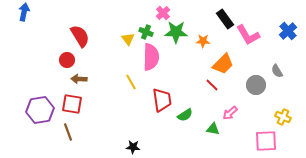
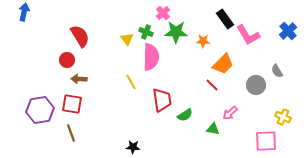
yellow triangle: moved 1 px left
brown line: moved 3 px right, 1 px down
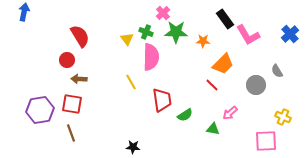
blue cross: moved 2 px right, 3 px down
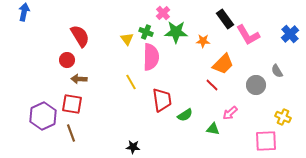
purple hexagon: moved 3 px right, 6 px down; rotated 16 degrees counterclockwise
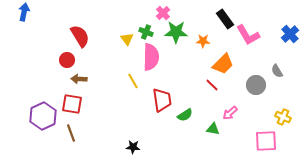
yellow line: moved 2 px right, 1 px up
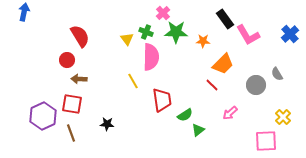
gray semicircle: moved 3 px down
yellow cross: rotated 21 degrees clockwise
green triangle: moved 15 px left, 1 px down; rotated 48 degrees counterclockwise
black star: moved 26 px left, 23 px up
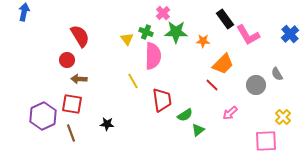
pink semicircle: moved 2 px right, 1 px up
